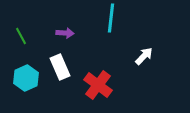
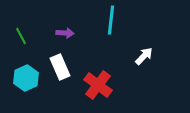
cyan line: moved 2 px down
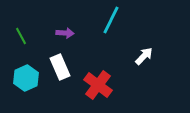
cyan line: rotated 20 degrees clockwise
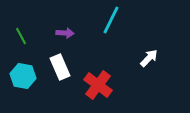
white arrow: moved 5 px right, 2 px down
cyan hexagon: moved 3 px left, 2 px up; rotated 25 degrees counterclockwise
